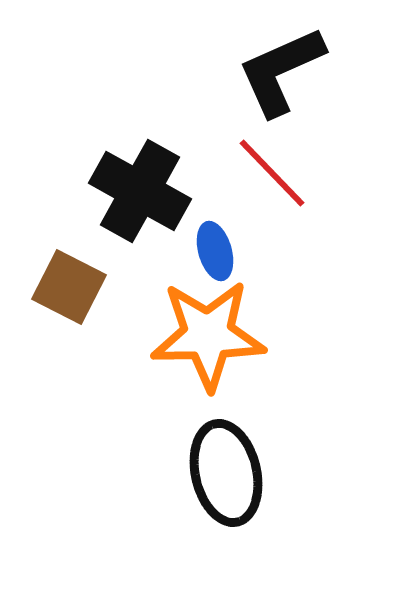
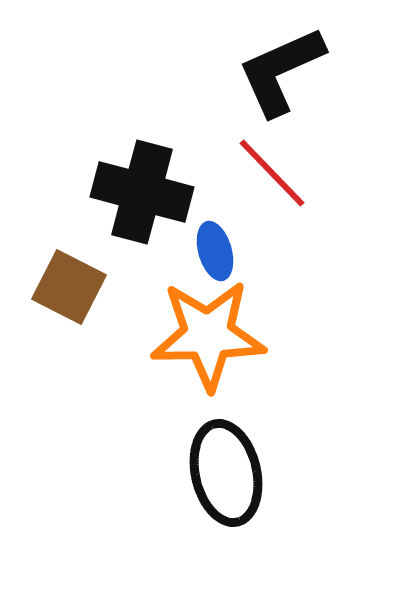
black cross: moved 2 px right, 1 px down; rotated 14 degrees counterclockwise
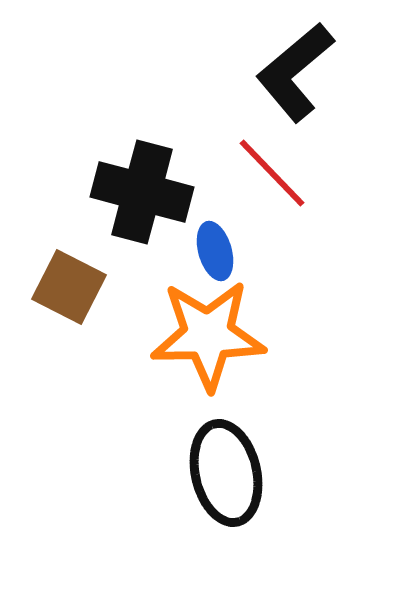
black L-shape: moved 14 px right, 1 px down; rotated 16 degrees counterclockwise
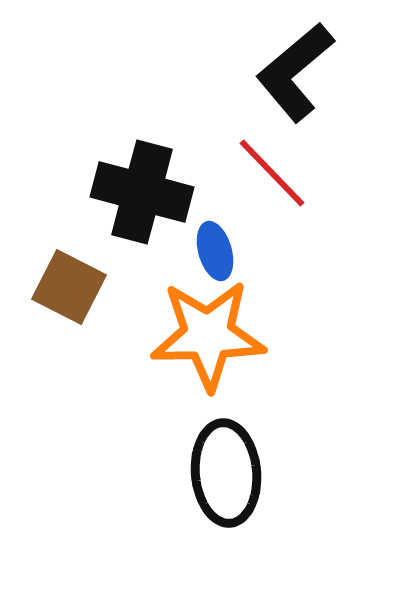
black ellipse: rotated 8 degrees clockwise
